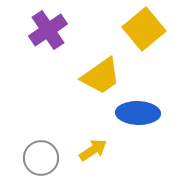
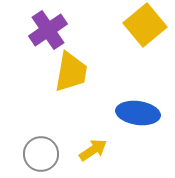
yellow square: moved 1 px right, 4 px up
yellow trapezoid: moved 30 px left, 4 px up; rotated 45 degrees counterclockwise
blue ellipse: rotated 6 degrees clockwise
gray circle: moved 4 px up
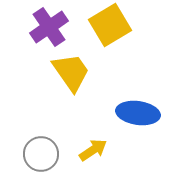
yellow square: moved 35 px left; rotated 9 degrees clockwise
purple cross: moved 1 px right, 3 px up
yellow trapezoid: rotated 45 degrees counterclockwise
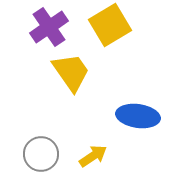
blue ellipse: moved 3 px down
yellow arrow: moved 6 px down
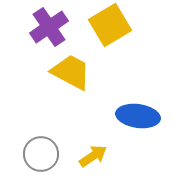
yellow trapezoid: rotated 27 degrees counterclockwise
